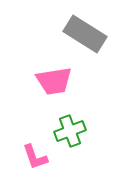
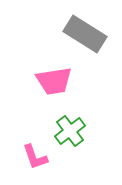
green cross: rotated 16 degrees counterclockwise
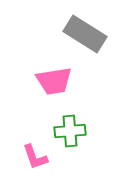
green cross: rotated 32 degrees clockwise
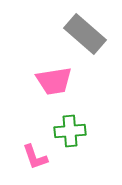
gray rectangle: rotated 9 degrees clockwise
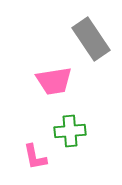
gray rectangle: moved 6 px right, 5 px down; rotated 15 degrees clockwise
pink L-shape: rotated 8 degrees clockwise
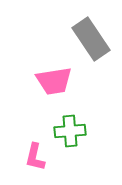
pink L-shape: rotated 24 degrees clockwise
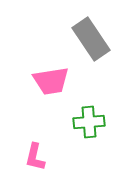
pink trapezoid: moved 3 px left
green cross: moved 19 px right, 9 px up
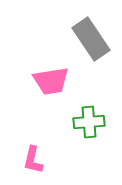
pink L-shape: moved 2 px left, 3 px down
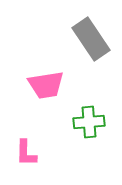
pink trapezoid: moved 5 px left, 4 px down
pink L-shape: moved 7 px left, 7 px up; rotated 12 degrees counterclockwise
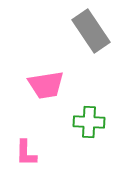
gray rectangle: moved 8 px up
green cross: rotated 8 degrees clockwise
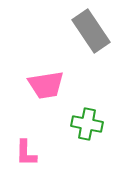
green cross: moved 2 px left, 2 px down; rotated 8 degrees clockwise
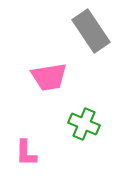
pink trapezoid: moved 3 px right, 8 px up
green cross: moved 3 px left; rotated 12 degrees clockwise
